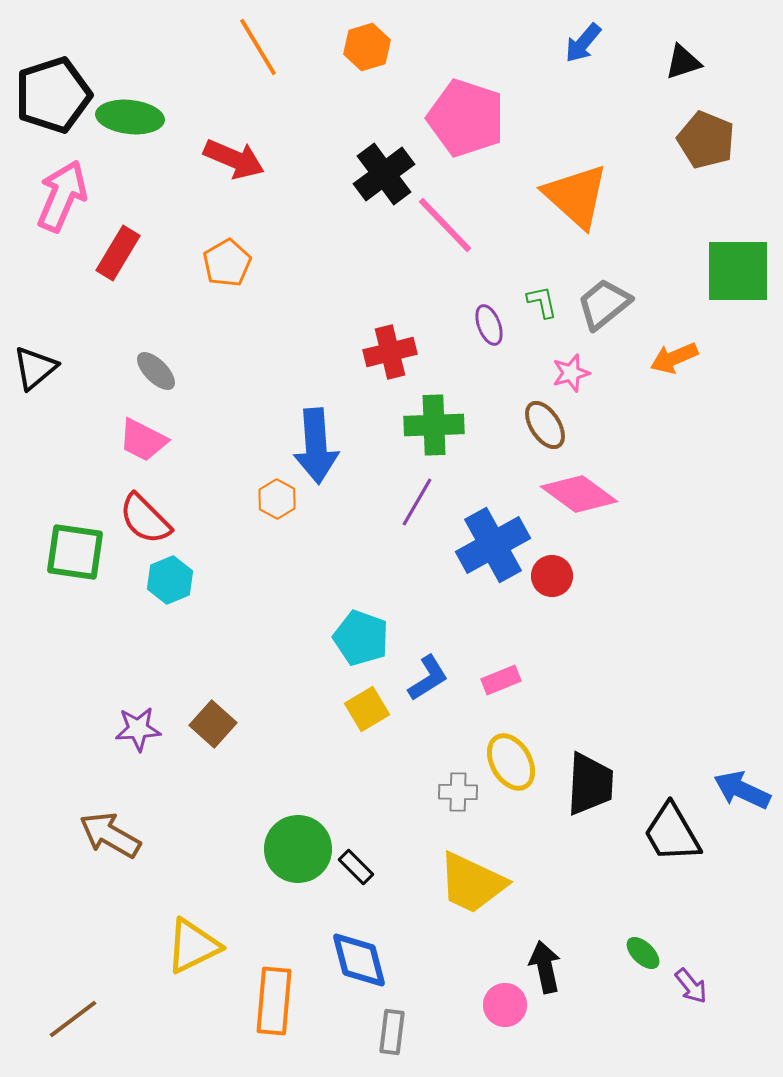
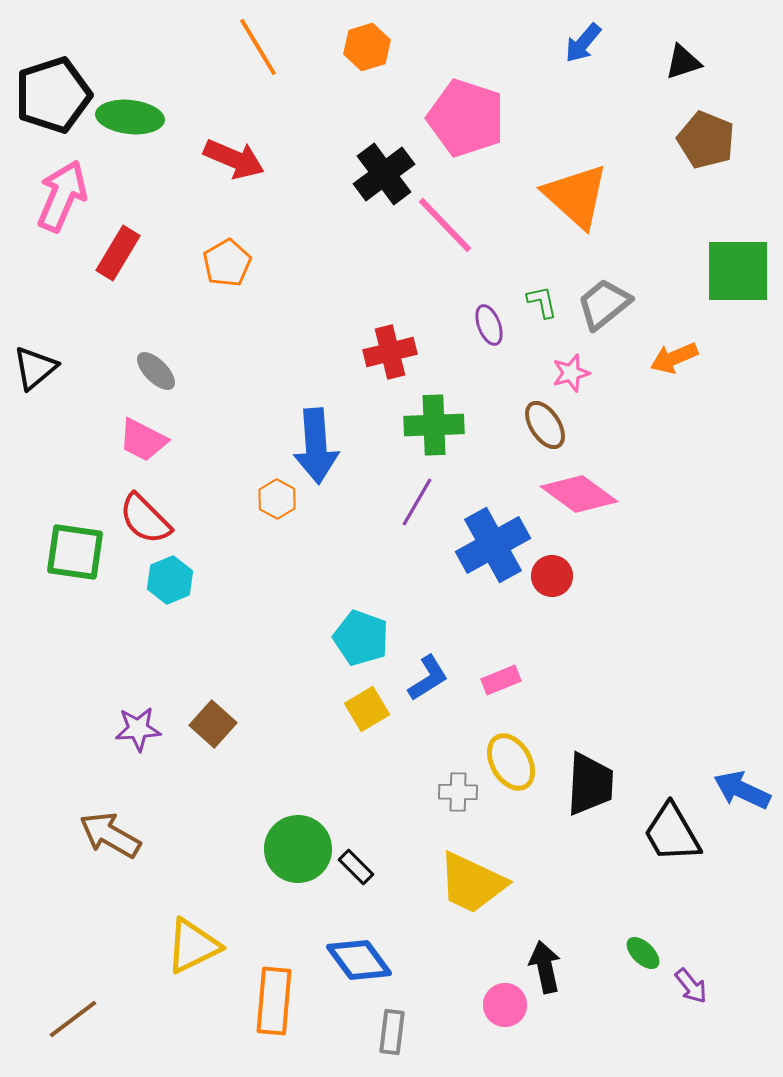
blue diamond at (359, 960): rotated 22 degrees counterclockwise
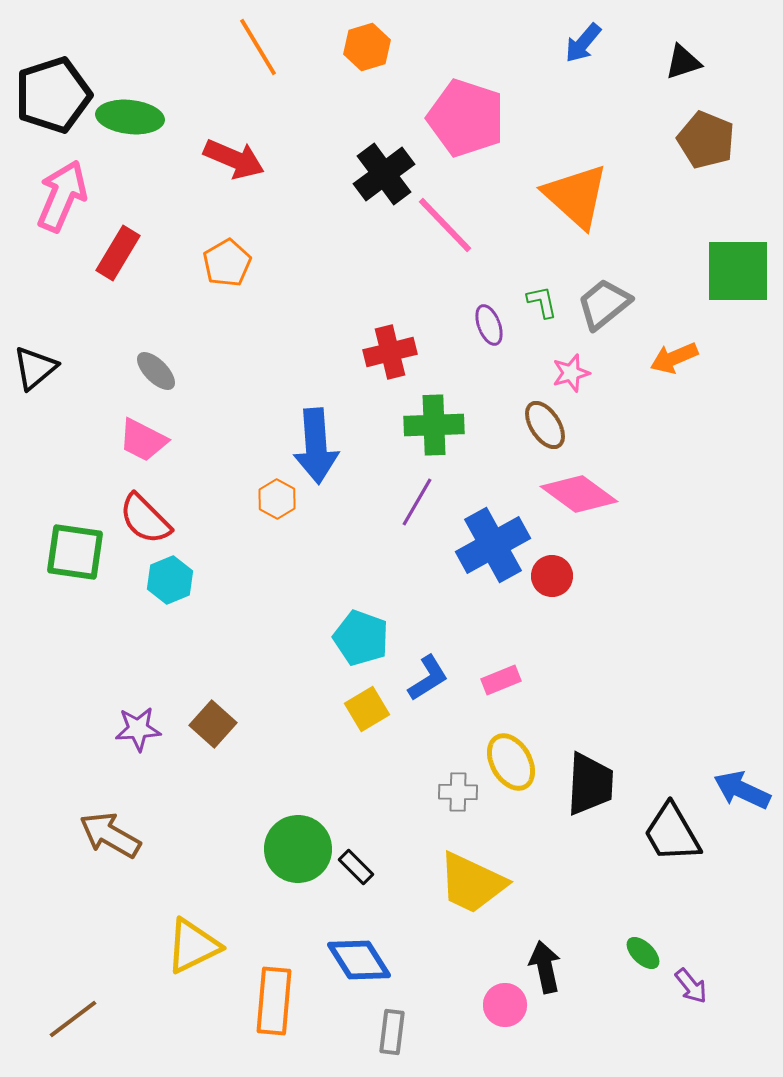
blue diamond at (359, 960): rotated 4 degrees clockwise
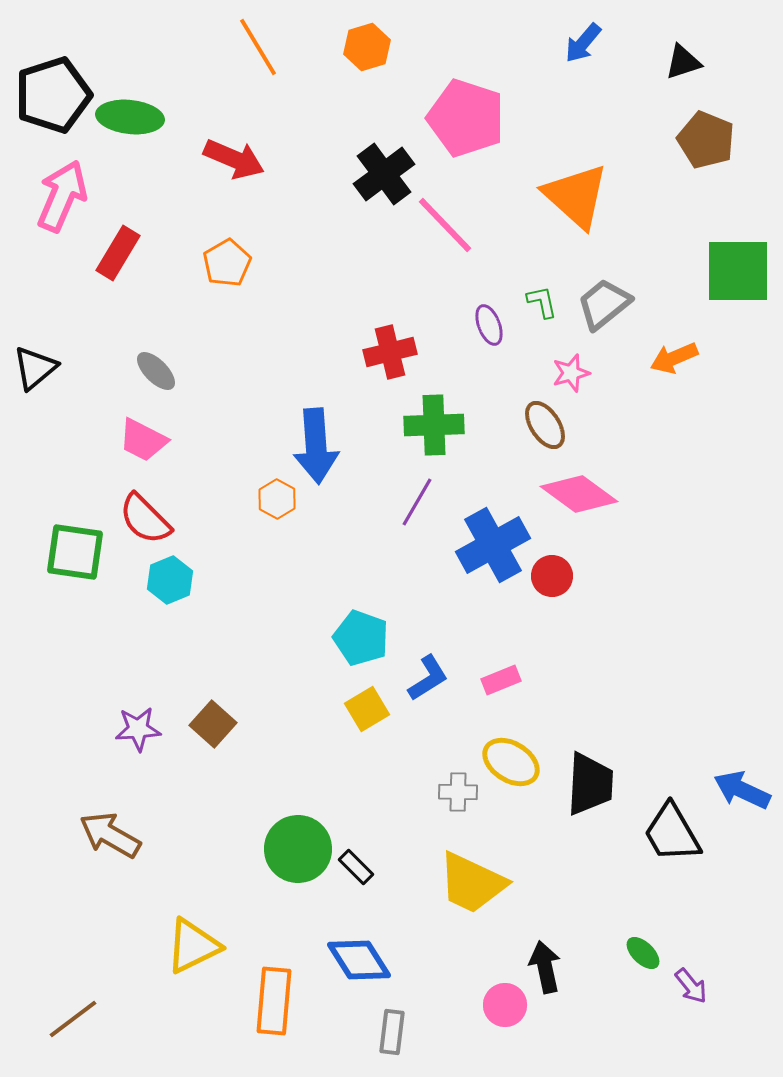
yellow ellipse at (511, 762): rotated 28 degrees counterclockwise
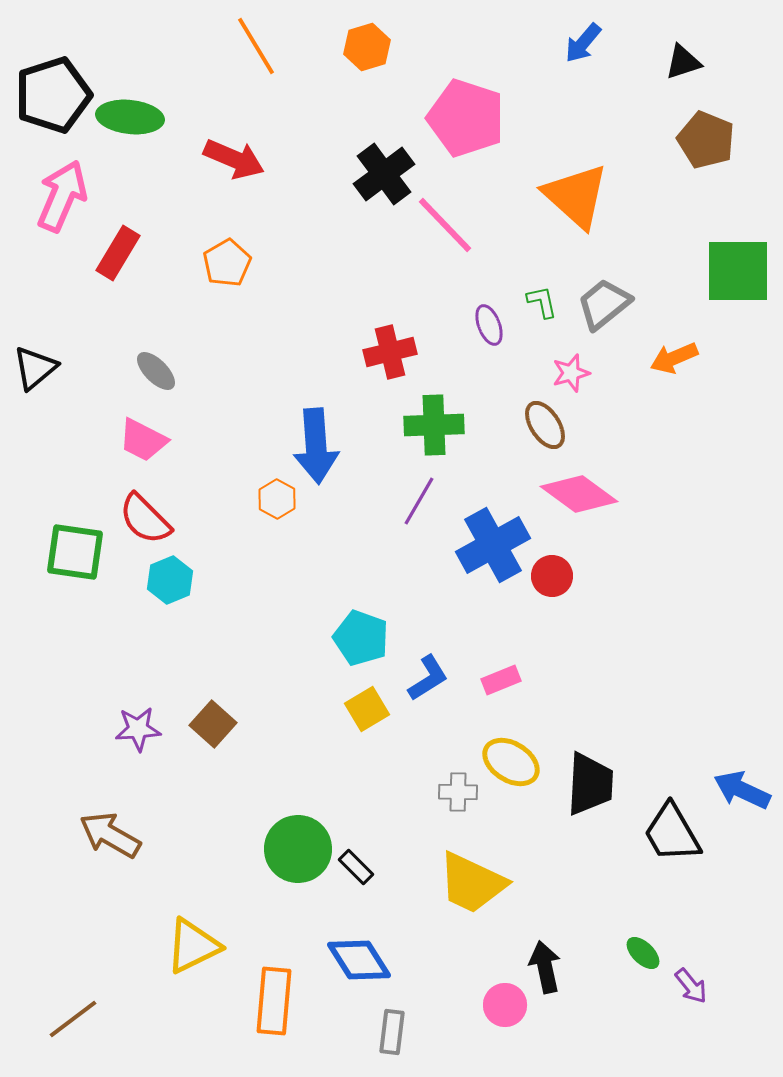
orange line at (258, 47): moved 2 px left, 1 px up
purple line at (417, 502): moved 2 px right, 1 px up
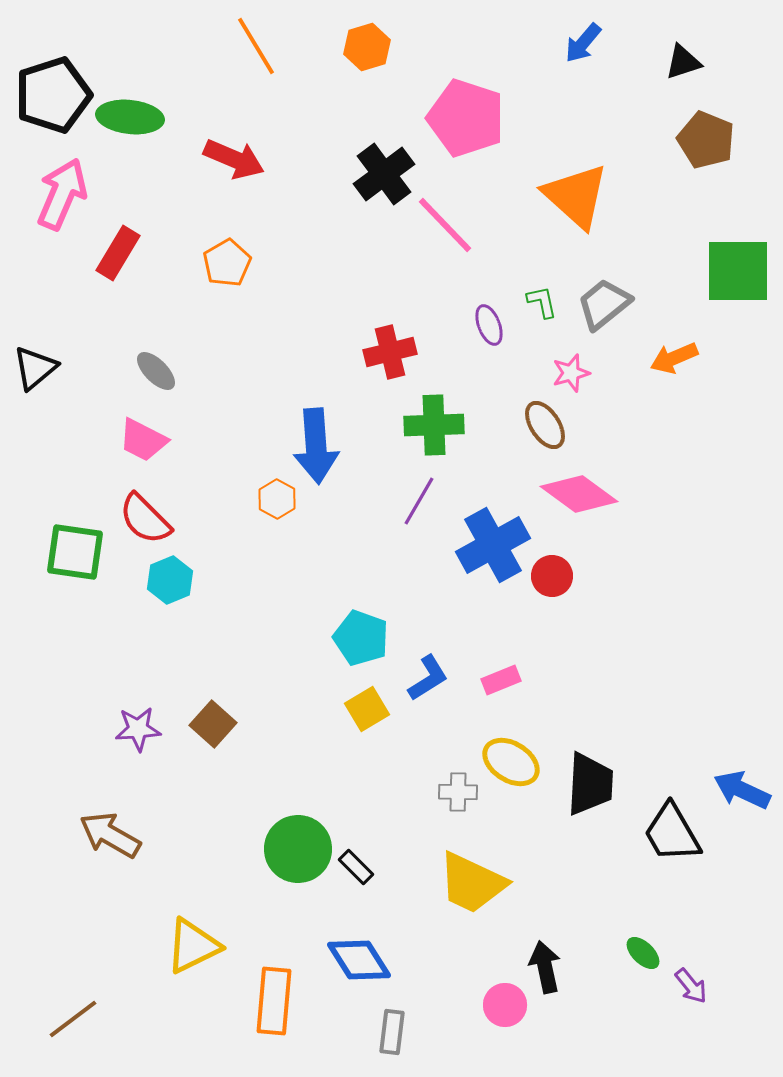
pink arrow at (62, 196): moved 2 px up
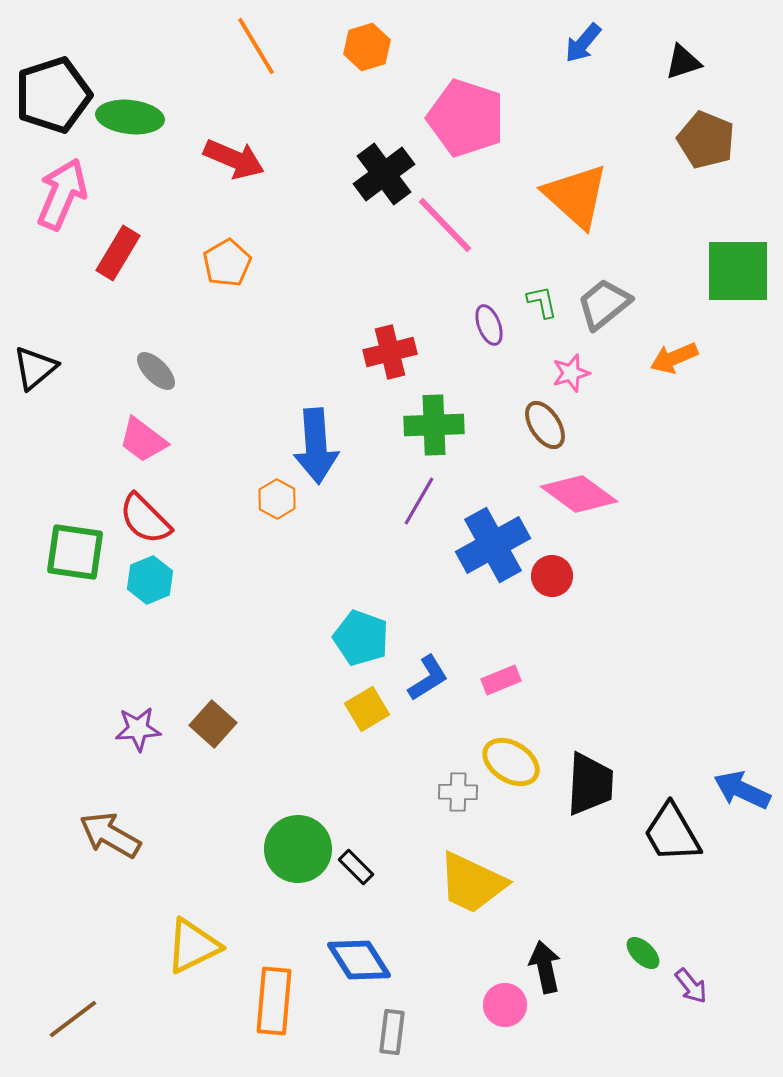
pink trapezoid at (143, 440): rotated 10 degrees clockwise
cyan hexagon at (170, 580): moved 20 px left
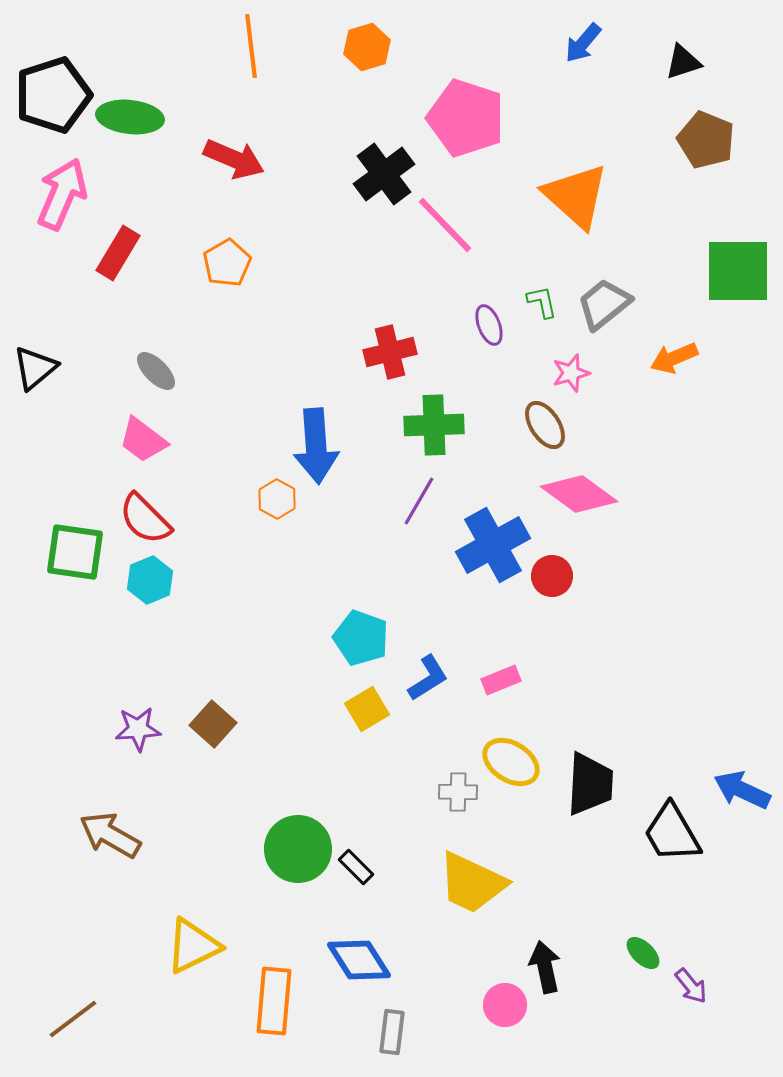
orange line at (256, 46): moved 5 px left; rotated 24 degrees clockwise
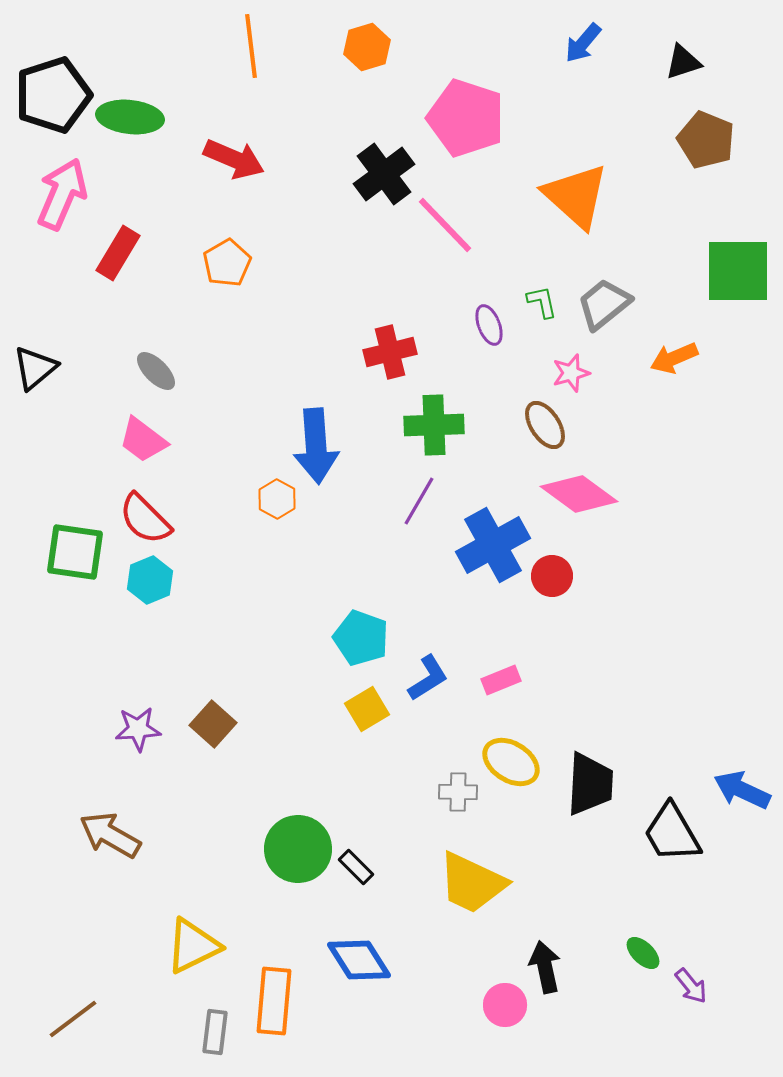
gray rectangle at (392, 1032): moved 177 px left
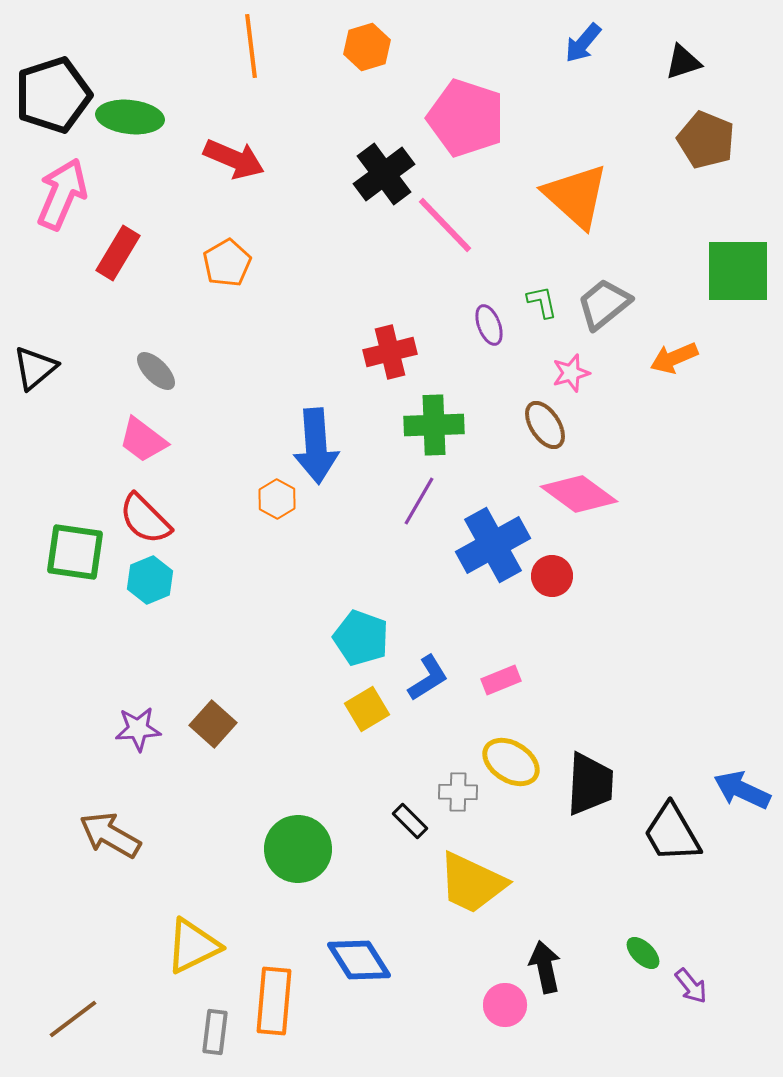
black rectangle at (356, 867): moved 54 px right, 46 px up
